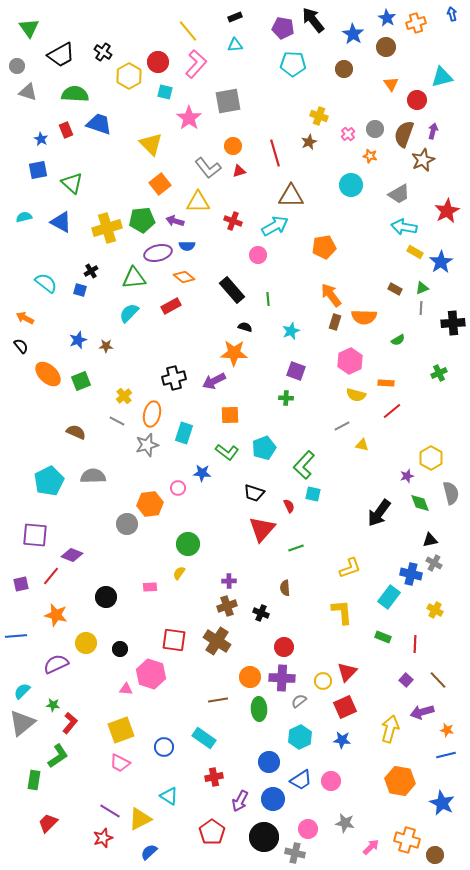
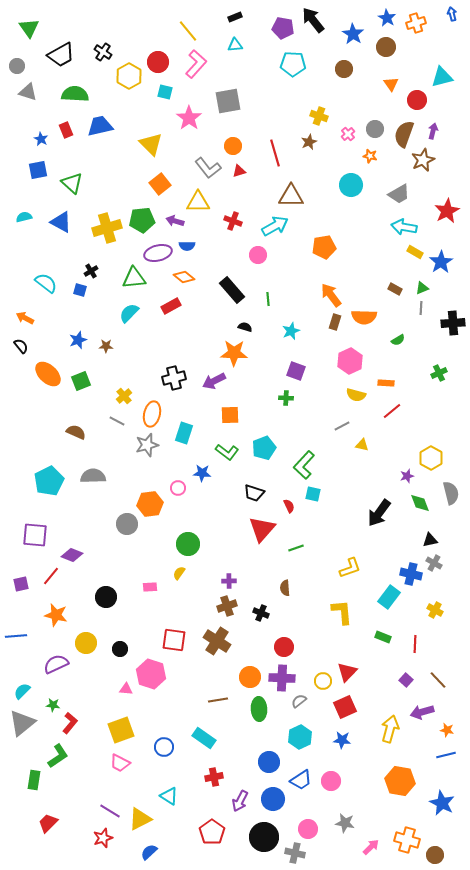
blue trapezoid at (99, 124): moved 1 px right, 2 px down; rotated 32 degrees counterclockwise
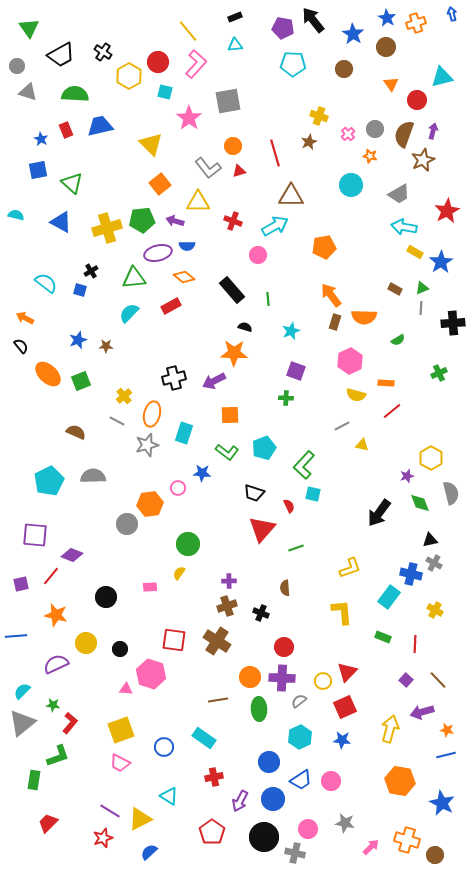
cyan semicircle at (24, 217): moved 8 px left, 2 px up; rotated 28 degrees clockwise
green L-shape at (58, 756): rotated 15 degrees clockwise
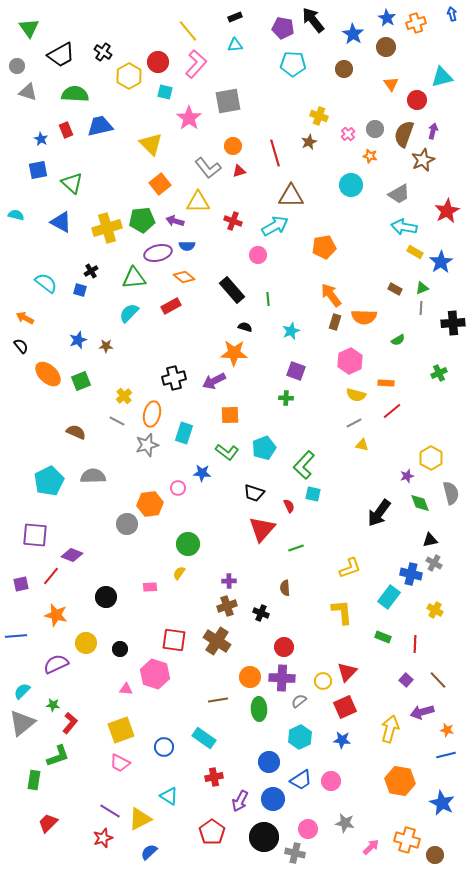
gray line at (342, 426): moved 12 px right, 3 px up
pink hexagon at (151, 674): moved 4 px right
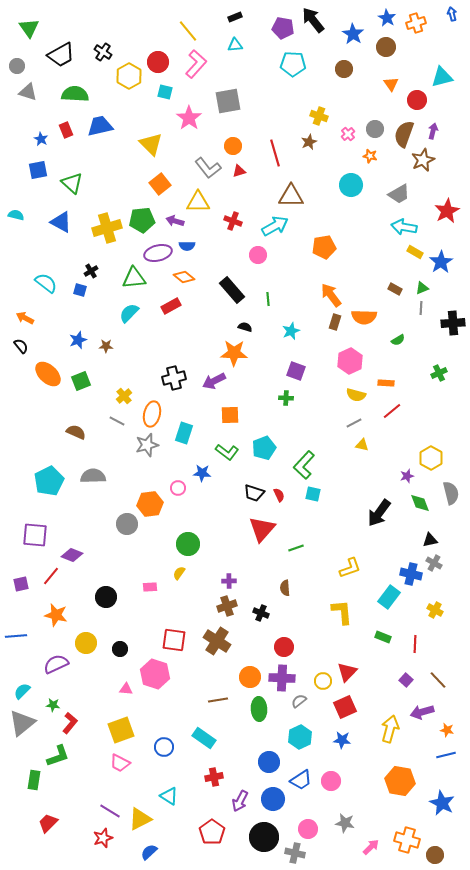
red semicircle at (289, 506): moved 10 px left, 11 px up
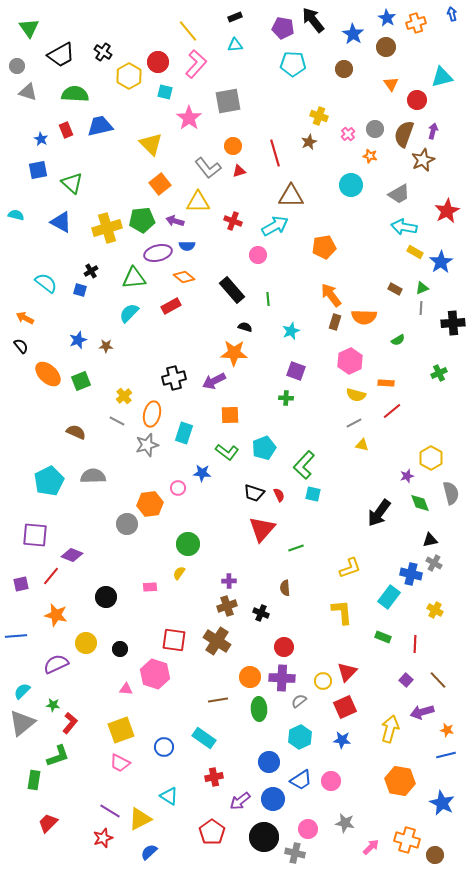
purple arrow at (240, 801): rotated 25 degrees clockwise
